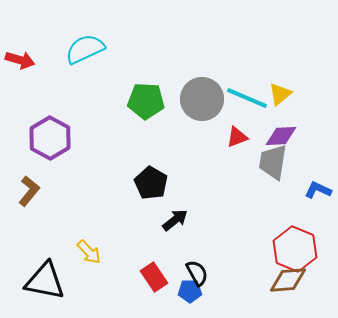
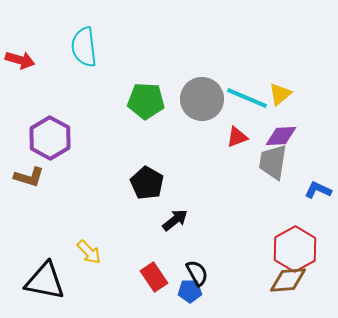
cyan semicircle: moved 1 px left, 2 px up; rotated 72 degrees counterclockwise
black pentagon: moved 4 px left
brown L-shape: moved 14 px up; rotated 68 degrees clockwise
red hexagon: rotated 9 degrees clockwise
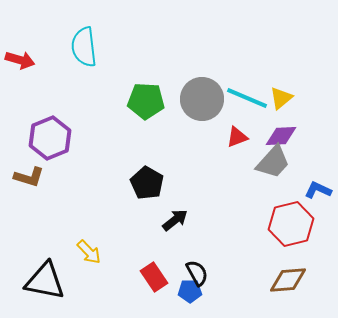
yellow triangle: moved 1 px right, 4 px down
purple hexagon: rotated 9 degrees clockwise
gray trapezoid: rotated 147 degrees counterclockwise
red hexagon: moved 4 px left, 25 px up; rotated 15 degrees clockwise
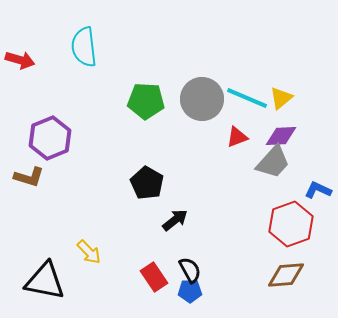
red hexagon: rotated 6 degrees counterclockwise
black semicircle: moved 7 px left, 3 px up
brown diamond: moved 2 px left, 5 px up
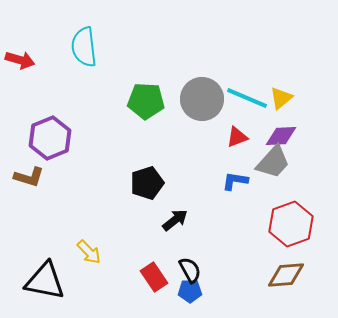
black pentagon: rotated 24 degrees clockwise
blue L-shape: moved 83 px left, 9 px up; rotated 16 degrees counterclockwise
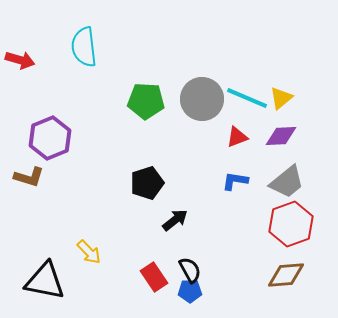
gray trapezoid: moved 14 px right, 20 px down; rotated 9 degrees clockwise
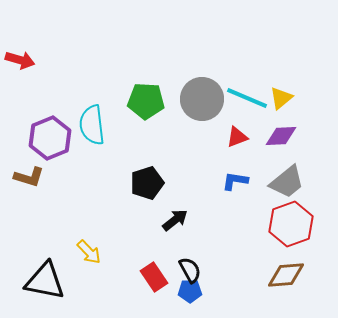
cyan semicircle: moved 8 px right, 78 px down
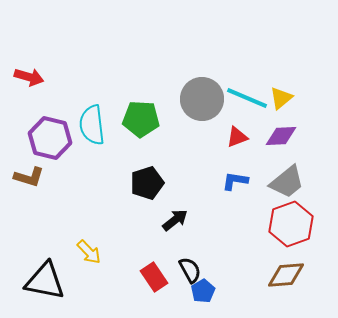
red arrow: moved 9 px right, 17 px down
green pentagon: moved 5 px left, 18 px down
purple hexagon: rotated 24 degrees counterclockwise
blue pentagon: moved 13 px right; rotated 30 degrees counterclockwise
